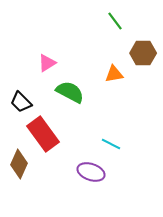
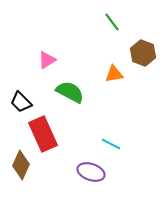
green line: moved 3 px left, 1 px down
brown hexagon: rotated 20 degrees clockwise
pink triangle: moved 3 px up
red rectangle: rotated 12 degrees clockwise
brown diamond: moved 2 px right, 1 px down
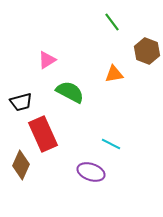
brown hexagon: moved 4 px right, 2 px up
black trapezoid: rotated 60 degrees counterclockwise
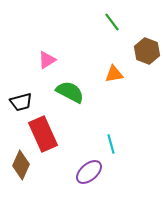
cyan line: rotated 48 degrees clockwise
purple ellipse: moved 2 px left; rotated 60 degrees counterclockwise
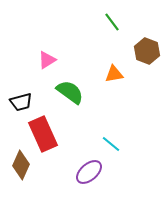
green semicircle: rotated 8 degrees clockwise
cyan line: rotated 36 degrees counterclockwise
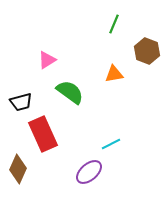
green line: moved 2 px right, 2 px down; rotated 60 degrees clockwise
cyan line: rotated 66 degrees counterclockwise
brown diamond: moved 3 px left, 4 px down
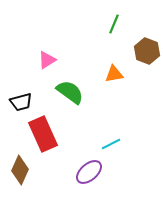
brown diamond: moved 2 px right, 1 px down
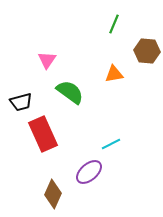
brown hexagon: rotated 15 degrees counterclockwise
pink triangle: rotated 24 degrees counterclockwise
brown diamond: moved 33 px right, 24 px down
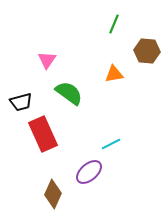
green semicircle: moved 1 px left, 1 px down
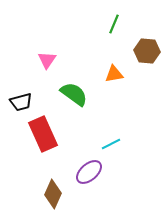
green semicircle: moved 5 px right, 1 px down
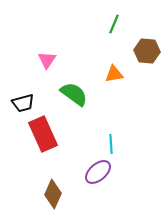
black trapezoid: moved 2 px right, 1 px down
cyan line: rotated 66 degrees counterclockwise
purple ellipse: moved 9 px right
